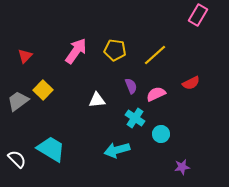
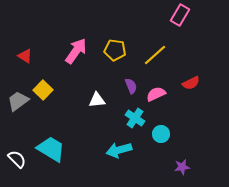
pink rectangle: moved 18 px left
red triangle: rotated 42 degrees counterclockwise
cyan arrow: moved 2 px right
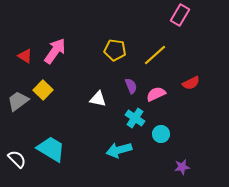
pink arrow: moved 21 px left
white triangle: moved 1 px right, 1 px up; rotated 18 degrees clockwise
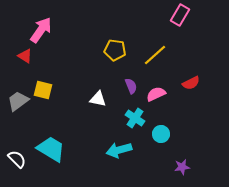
pink arrow: moved 14 px left, 21 px up
yellow square: rotated 30 degrees counterclockwise
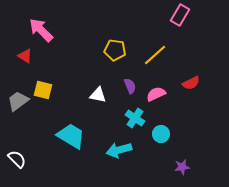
pink arrow: rotated 80 degrees counterclockwise
purple semicircle: moved 1 px left
white triangle: moved 4 px up
cyan trapezoid: moved 20 px right, 13 px up
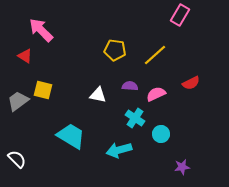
purple semicircle: rotated 63 degrees counterclockwise
